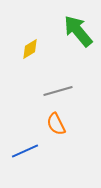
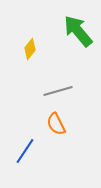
yellow diamond: rotated 20 degrees counterclockwise
blue line: rotated 32 degrees counterclockwise
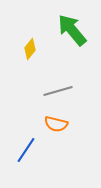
green arrow: moved 6 px left, 1 px up
orange semicircle: rotated 50 degrees counterclockwise
blue line: moved 1 px right, 1 px up
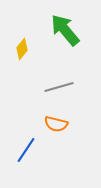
green arrow: moved 7 px left
yellow diamond: moved 8 px left
gray line: moved 1 px right, 4 px up
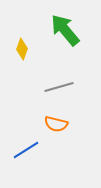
yellow diamond: rotated 20 degrees counterclockwise
blue line: rotated 24 degrees clockwise
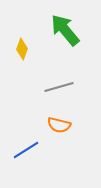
orange semicircle: moved 3 px right, 1 px down
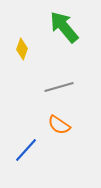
green arrow: moved 1 px left, 3 px up
orange semicircle: rotated 20 degrees clockwise
blue line: rotated 16 degrees counterclockwise
